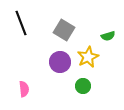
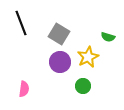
gray square: moved 5 px left, 4 px down
green semicircle: moved 1 px down; rotated 32 degrees clockwise
pink semicircle: rotated 14 degrees clockwise
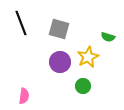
gray square: moved 5 px up; rotated 15 degrees counterclockwise
pink semicircle: moved 7 px down
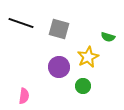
black line: rotated 50 degrees counterclockwise
purple circle: moved 1 px left, 5 px down
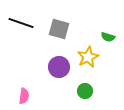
green circle: moved 2 px right, 5 px down
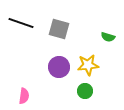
yellow star: moved 8 px down; rotated 20 degrees clockwise
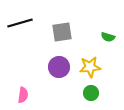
black line: moved 1 px left; rotated 35 degrees counterclockwise
gray square: moved 3 px right, 3 px down; rotated 25 degrees counterclockwise
yellow star: moved 2 px right, 2 px down
green circle: moved 6 px right, 2 px down
pink semicircle: moved 1 px left, 1 px up
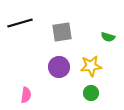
yellow star: moved 1 px right, 1 px up
pink semicircle: moved 3 px right
